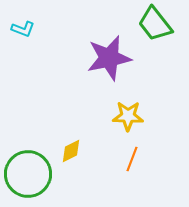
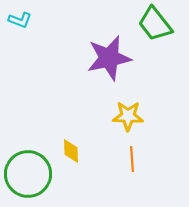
cyan L-shape: moved 3 px left, 9 px up
yellow diamond: rotated 65 degrees counterclockwise
orange line: rotated 25 degrees counterclockwise
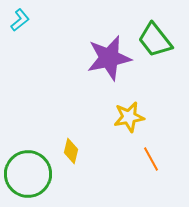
cyan L-shape: rotated 60 degrees counterclockwise
green trapezoid: moved 16 px down
yellow star: moved 1 px right, 1 px down; rotated 12 degrees counterclockwise
yellow diamond: rotated 15 degrees clockwise
orange line: moved 19 px right; rotated 25 degrees counterclockwise
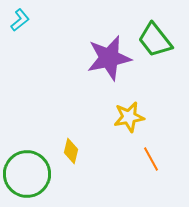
green circle: moved 1 px left
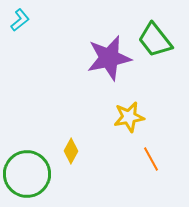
yellow diamond: rotated 15 degrees clockwise
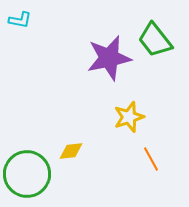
cyan L-shape: rotated 50 degrees clockwise
yellow star: rotated 8 degrees counterclockwise
yellow diamond: rotated 55 degrees clockwise
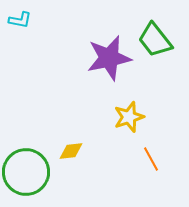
green circle: moved 1 px left, 2 px up
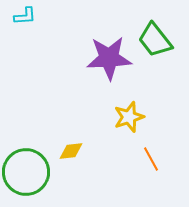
cyan L-shape: moved 5 px right, 4 px up; rotated 15 degrees counterclockwise
purple star: rotated 9 degrees clockwise
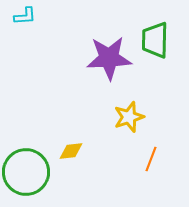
green trapezoid: rotated 39 degrees clockwise
orange line: rotated 50 degrees clockwise
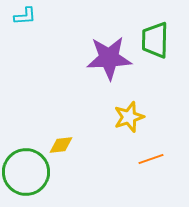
yellow diamond: moved 10 px left, 6 px up
orange line: rotated 50 degrees clockwise
